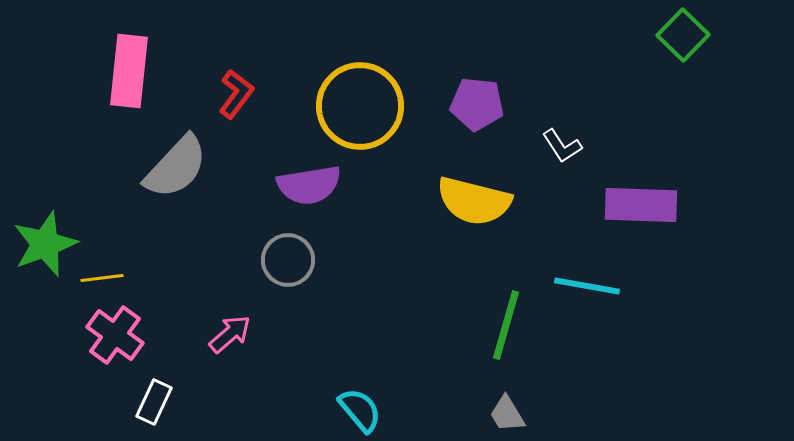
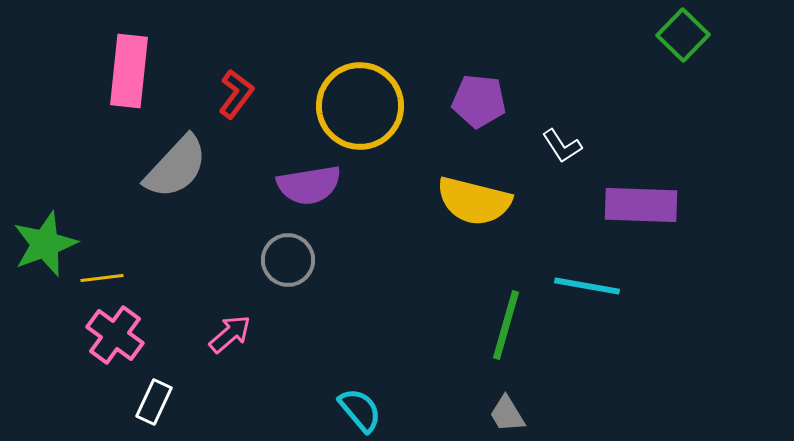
purple pentagon: moved 2 px right, 3 px up
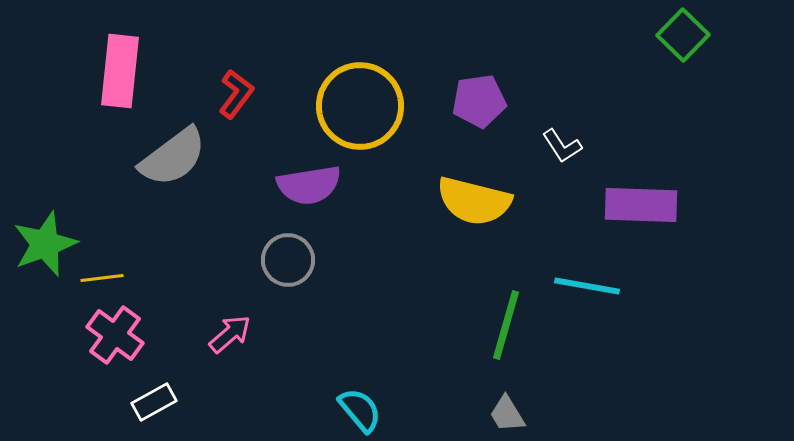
pink rectangle: moved 9 px left
purple pentagon: rotated 14 degrees counterclockwise
gray semicircle: moved 3 px left, 10 px up; rotated 10 degrees clockwise
white rectangle: rotated 36 degrees clockwise
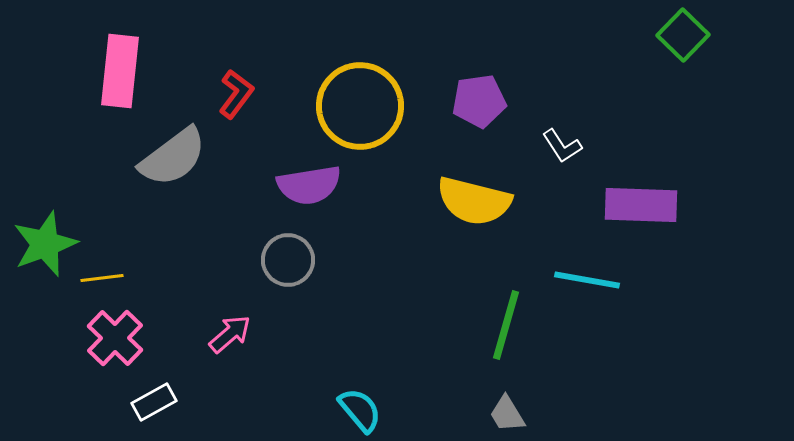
cyan line: moved 6 px up
pink cross: moved 3 px down; rotated 8 degrees clockwise
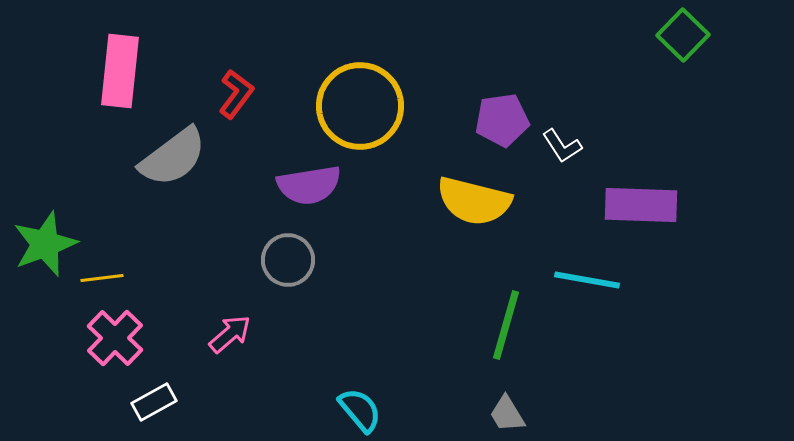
purple pentagon: moved 23 px right, 19 px down
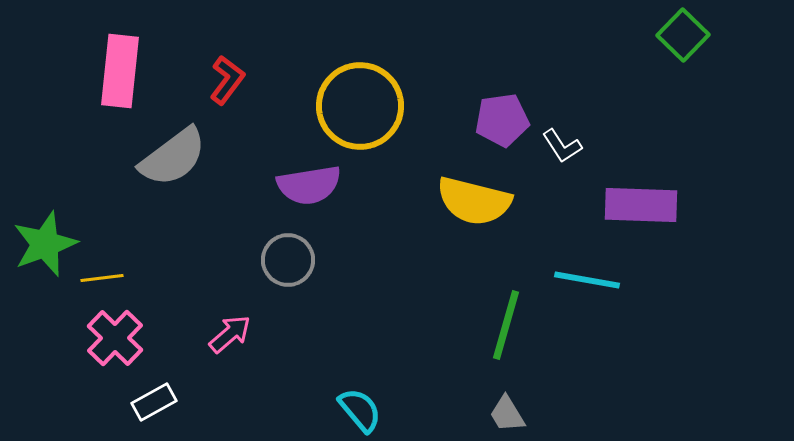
red L-shape: moved 9 px left, 14 px up
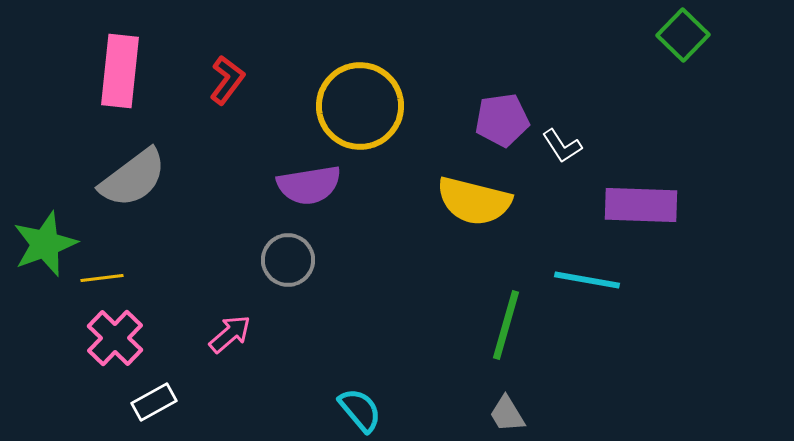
gray semicircle: moved 40 px left, 21 px down
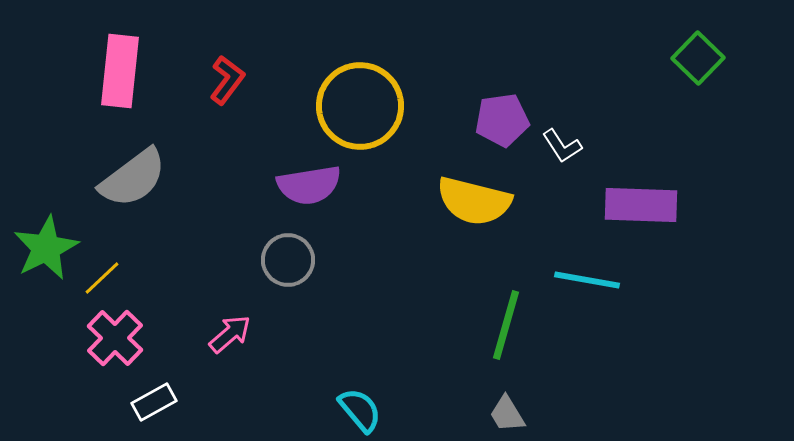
green square: moved 15 px right, 23 px down
green star: moved 1 px right, 4 px down; rotated 6 degrees counterclockwise
yellow line: rotated 36 degrees counterclockwise
